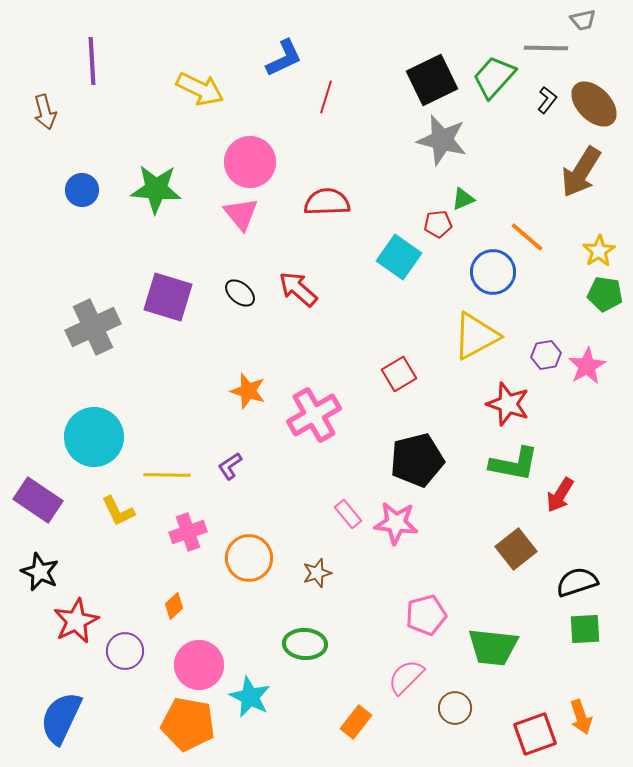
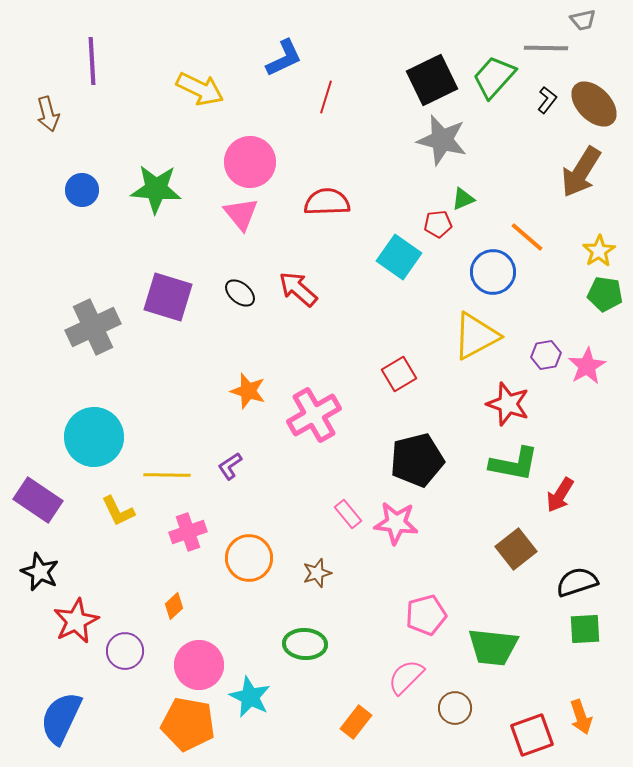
brown arrow at (45, 112): moved 3 px right, 2 px down
red square at (535, 734): moved 3 px left, 1 px down
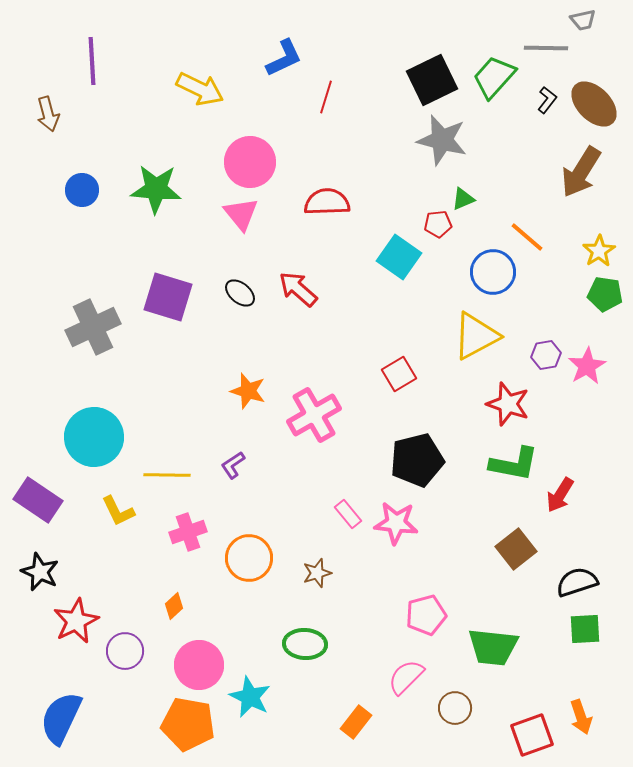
purple L-shape at (230, 466): moved 3 px right, 1 px up
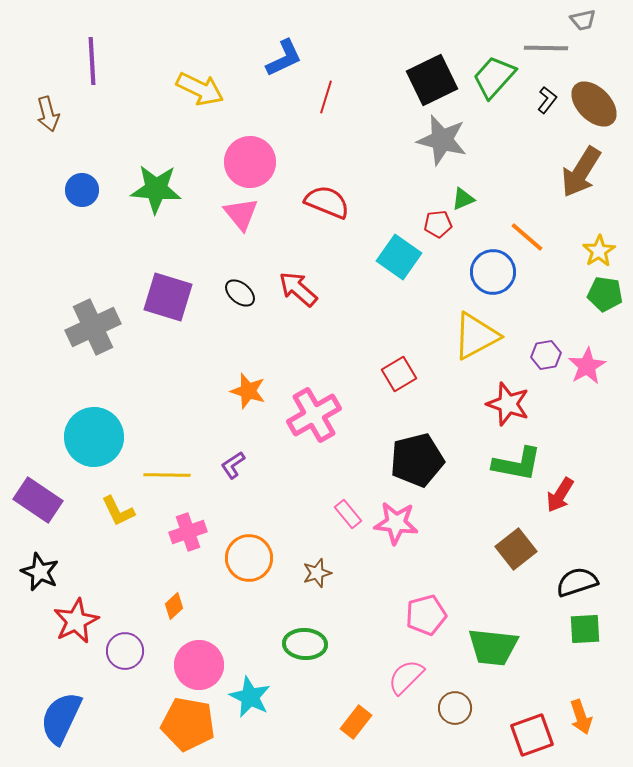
red semicircle at (327, 202): rotated 24 degrees clockwise
green L-shape at (514, 464): moved 3 px right
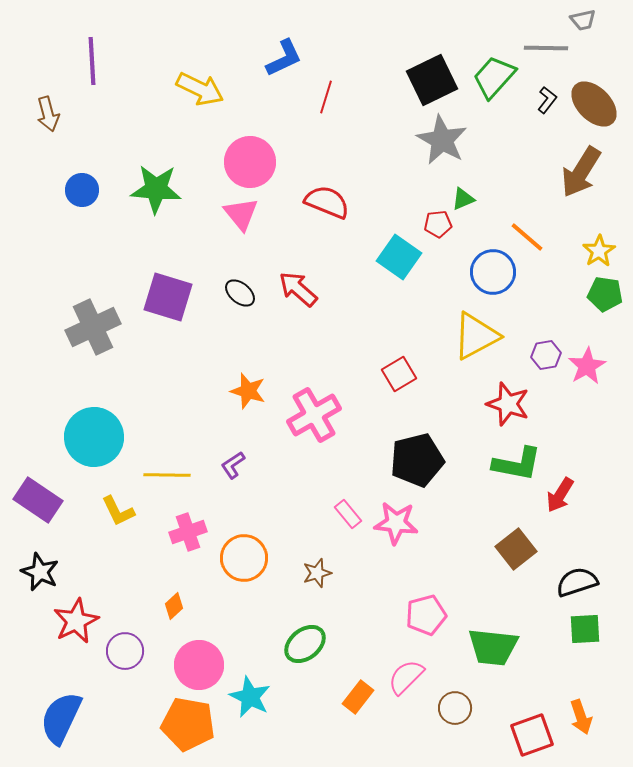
gray star at (442, 140): rotated 15 degrees clockwise
orange circle at (249, 558): moved 5 px left
green ellipse at (305, 644): rotated 42 degrees counterclockwise
orange rectangle at (356, 722): moved 2 px right, 25 px up
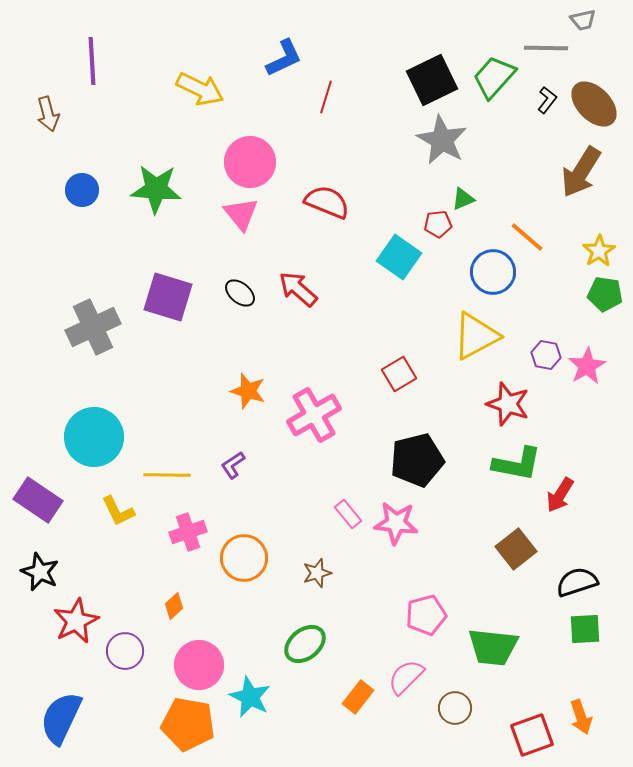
purple hexagon at (546, 355): rotated 20 degrees clockwise
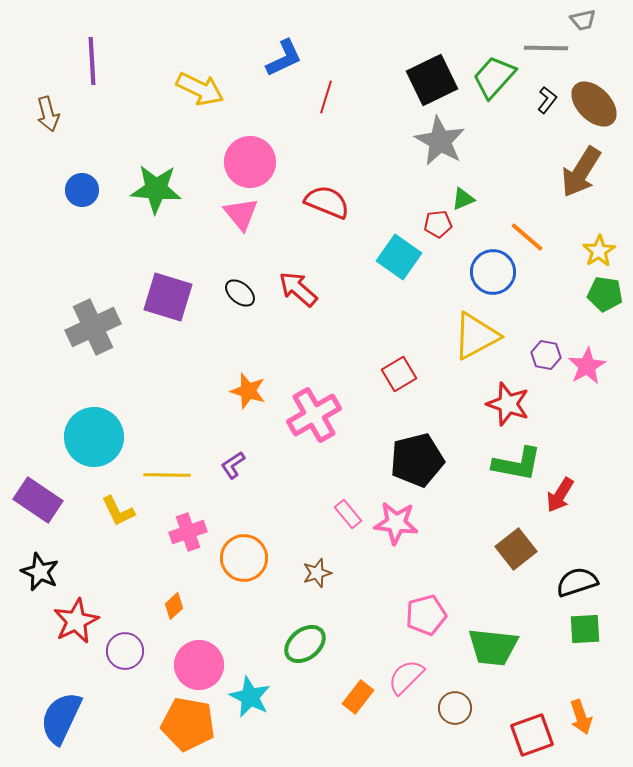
gray star at (442, 140): moved 2 px left, 1 px down
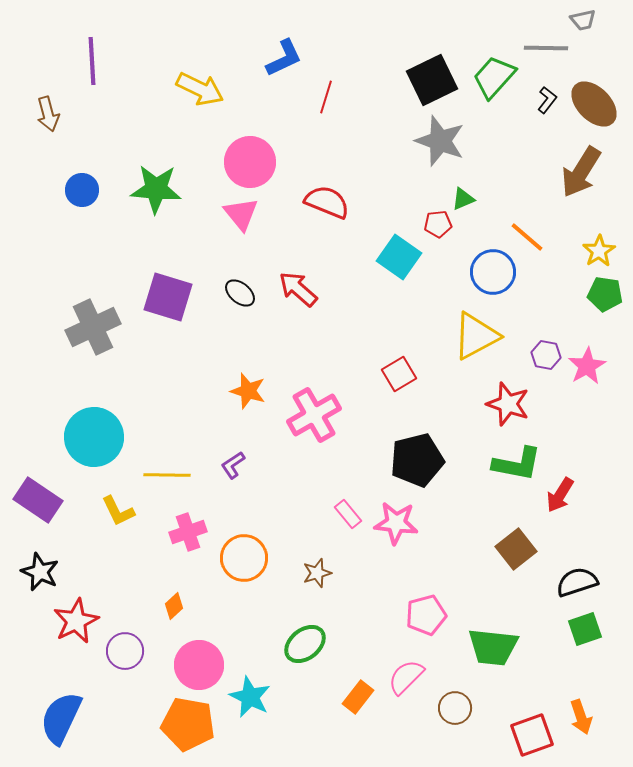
gray star at (440, 141): rotated 9 degrees counterclockwise
green square at (585, 629): rotated 16 degrees counterclockwise
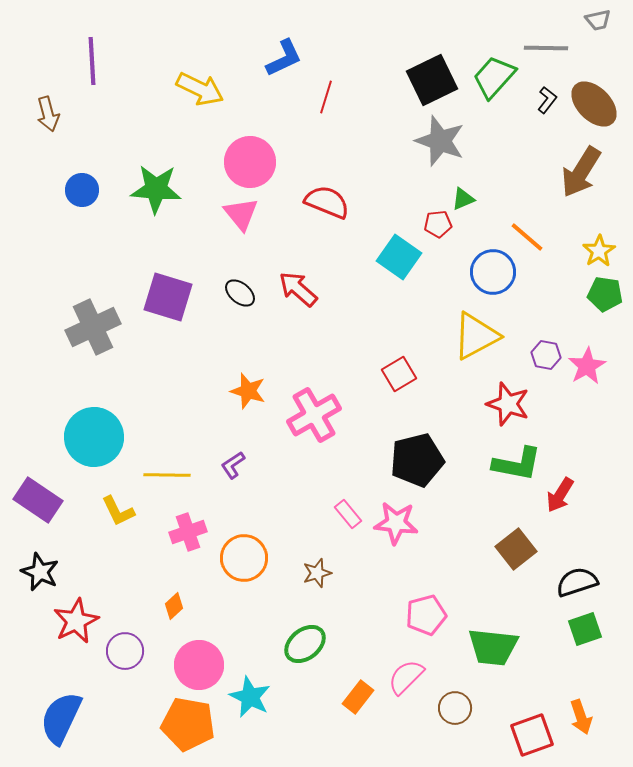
gray trapezoid at (583, 20): moved 15 px right
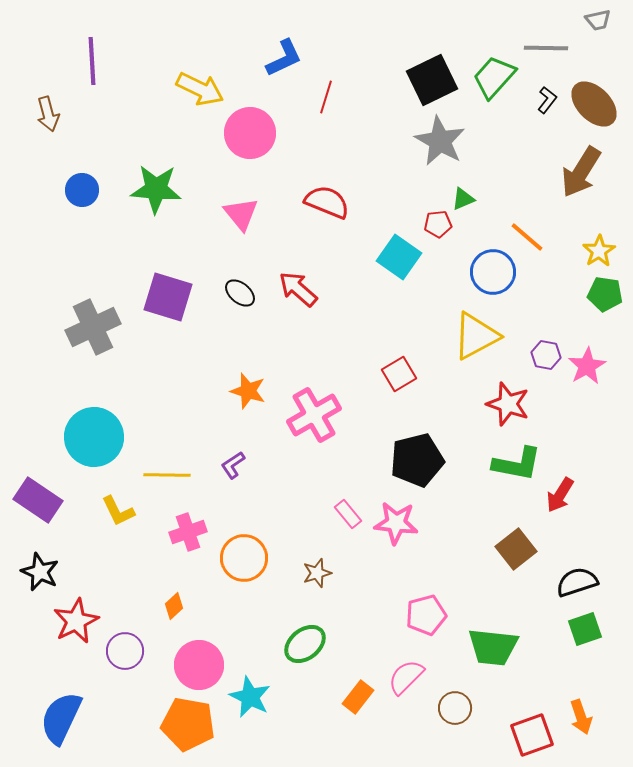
gray star at (440, 141): rotated 9 degrees clockwise
pink circle at (250, 162): moved 29 px up
